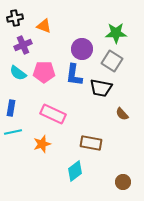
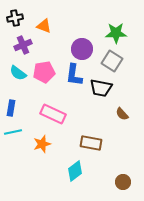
pink pentagon: rotated 10 degrees counterclockwise
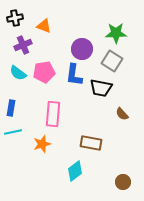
pink rectangle: rotated 70 degrees clockwise
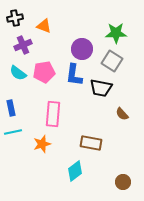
blue rectangle: rotated 21 degrees counterclockwise
